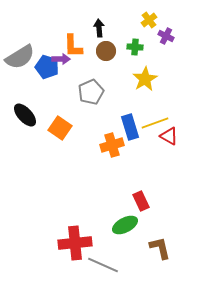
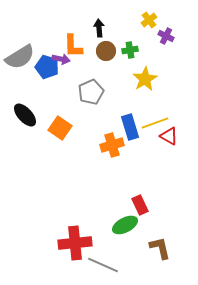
green cross: moved 5 px left, 3 px down; rotated 14 degrees counterclockwise
purple arrow: rotated 12 degrees clockwise
red rectangle: moved 1 px left, 4 px down
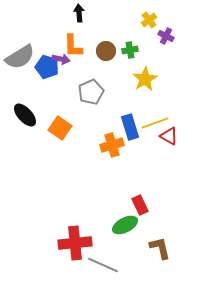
black arrow: moved 20 px left, 15 px up
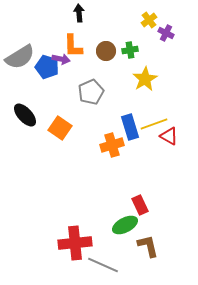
purple cross: moved 3 px up
yellow line: moved 1 px left, 1 px down
brown L-shape: moved 12 px left, 2 px up
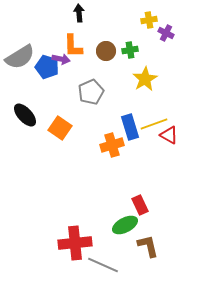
yellow cross: rotated 28 degrees clockwise
red triangle: moved 1 px up
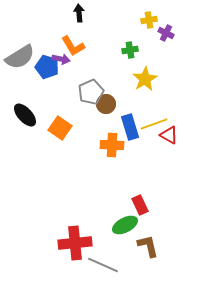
orange L-shape: rotated 30 degrees counterclockwise
brown circle: moved 53 px down
orange cross: rotated 20 degrees clockwise
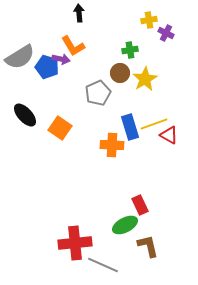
gray pentagon: moved 7 px right, 1 px down
brown circle: moved 14 px right, 31 px up
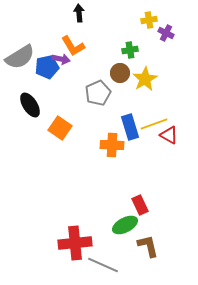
blue pentagon: rotated 30 degrees counterclockwise
black ellipse: moved 5 px right, 10 px up; rotated 10 degrees clockwise
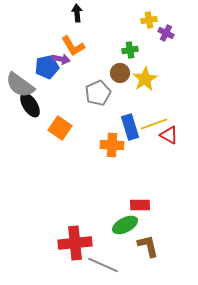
black arrow: moved 2 px left
gray semicircle: moved 28 px down; rotated 68 degrees clockwise
red rectangle: rotated 66 degrees counterclockwise
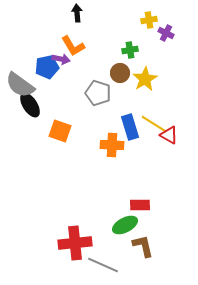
gray pentagon: rotated 30 degrees counterclockwise
yellow line: rotated 52 degrees clockwise
orange square: moved 3 px down; rotated 15 degrees counterclockwise
brown L-shape: moved 5 px left
